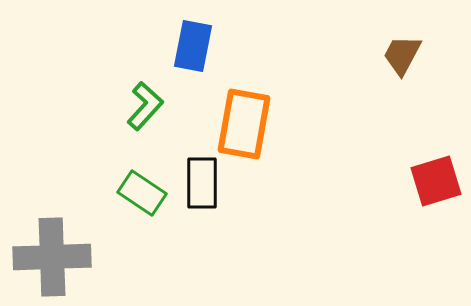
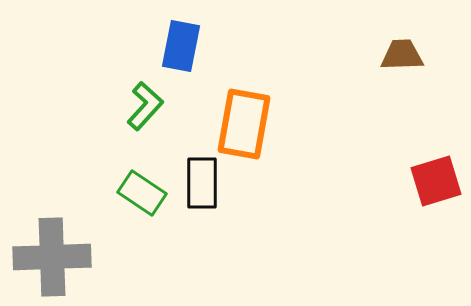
blue rectangle: moved 12 px left
brown trapezoid: rotated 60 degrees clockwise
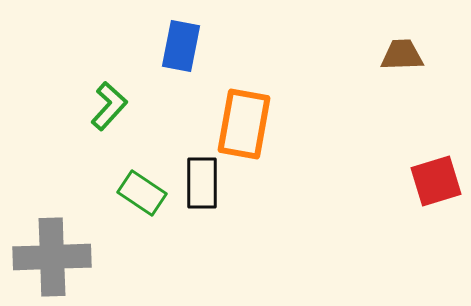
green L-shape: moved 36 px left
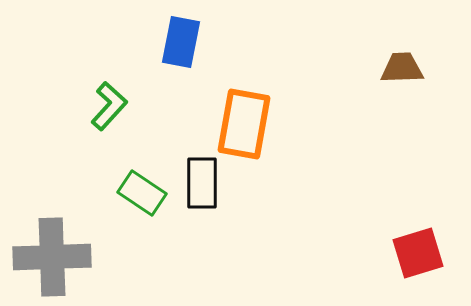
blue rectangle: moved 4 px up
brown trapezoid: moved 13 px down
red square: moved 18 px left, 72 px down
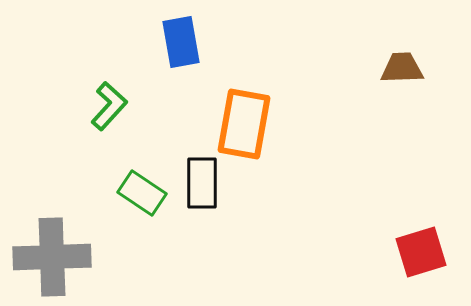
blue rectangle: rotated 21 degrees counterclockwise
red square: moved 3 px right, 1 px up
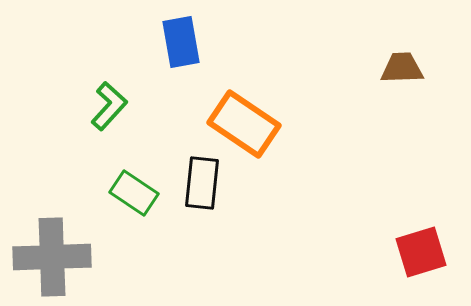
orange rectangle: rotated 66 degrees counterclockwise
black rectangle: rotated 6 degrees clockwise
green rectangle: moved 8 px left
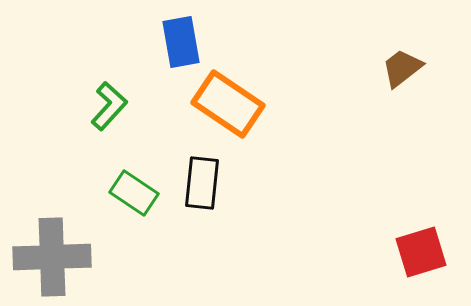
brown trapezoid: rotated 36 degrees counterclockwise
orange rectangle: moved 16 px left, 20 px up
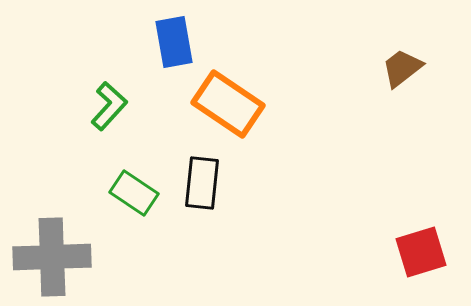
blue rectangle: moved 7 px left
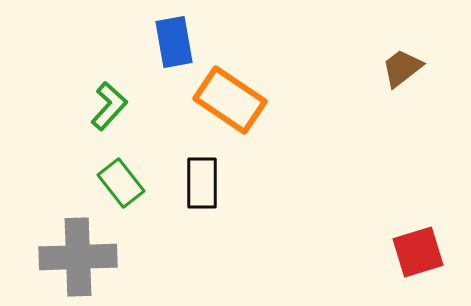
orange rectangle: moved 2 px right, 4 px up
black rectangle: rotated 6 degrees counterclockwise
green rectangle: moved 13 px left, 10 px up; rotated 18 degrees clockwise
red square: moved 3 px left
gray cross: moved 26 px right
